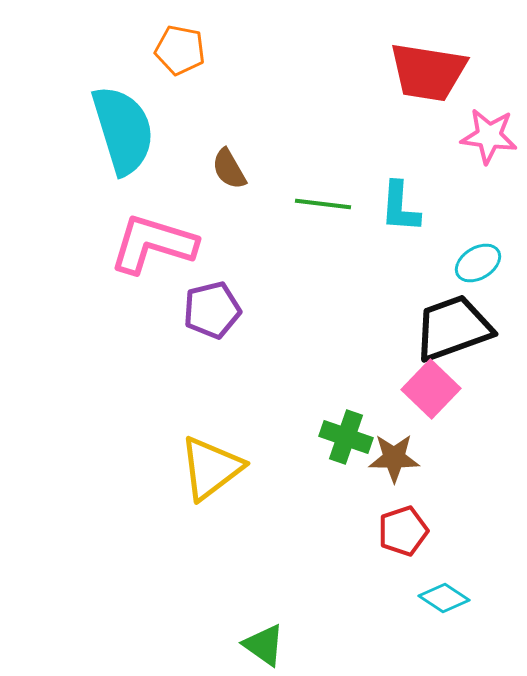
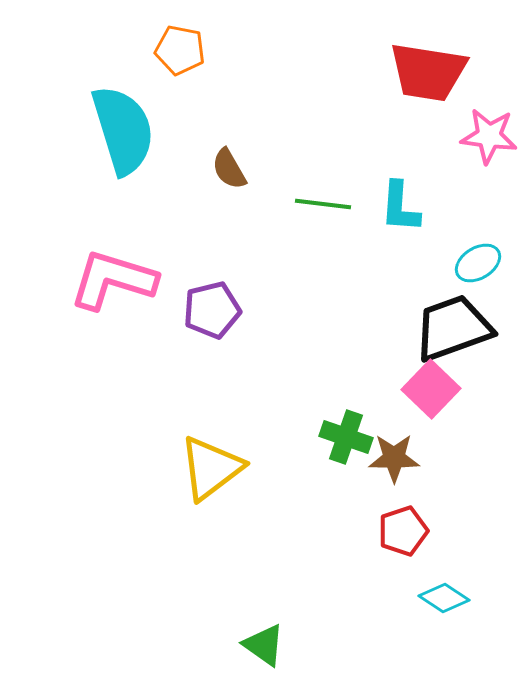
pink L-shape: moved 40 px left, 36 px down
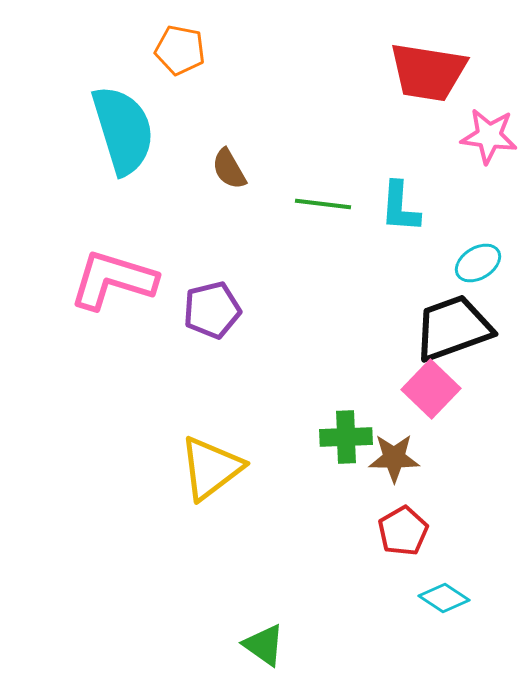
green cross: rotated 21 degrees counterclockwise
red pentagon: rotated 12 degrees counterclockwise
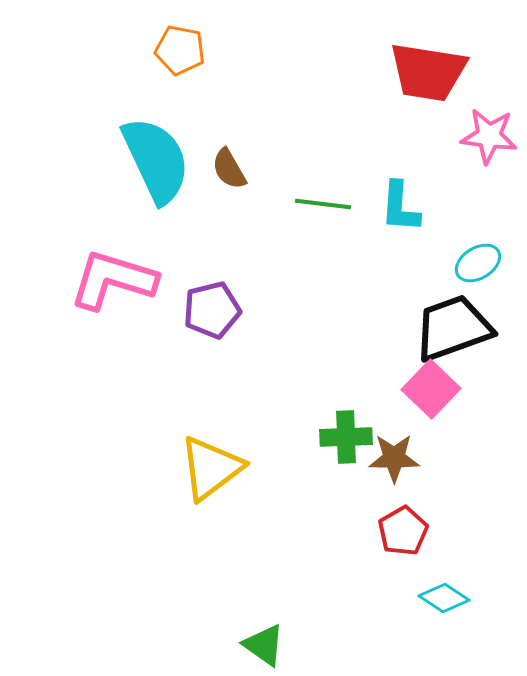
cyan semicircle: moved 33 px right, 30 px down; rotated 8 degrees counterclockwise
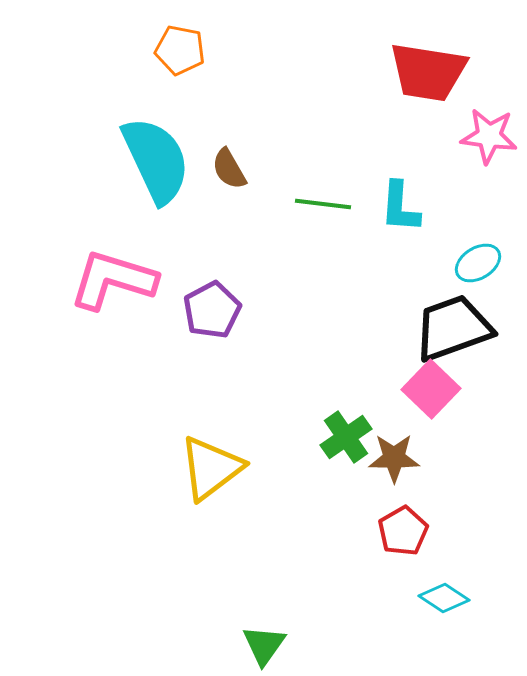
purple pentagon: rotated 14 degrees counterclockwise
green cross: rotated 33 degrees counterclockwise
green triangle: rotated 30 degrees clockwise
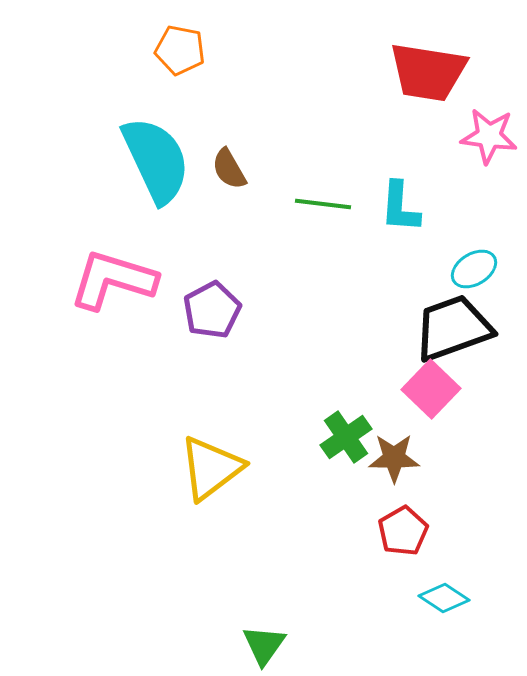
cyan ellipse: moved 4 px left, 6 px down
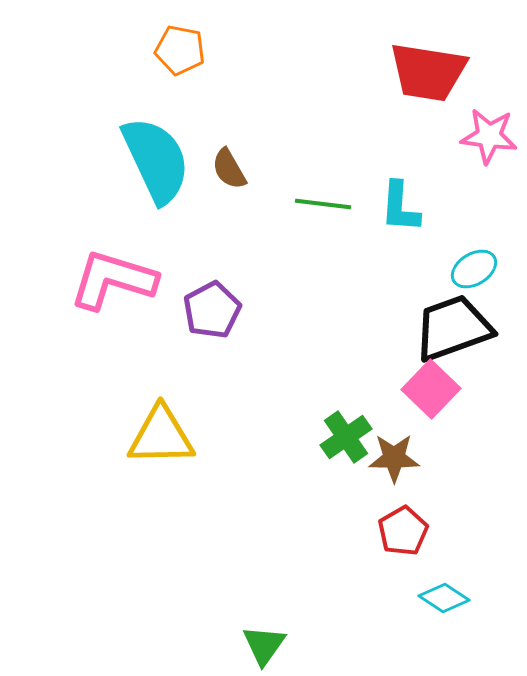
yellow triangle: moved 50 px left, 32 px up; rotated 36 degrees clockwise
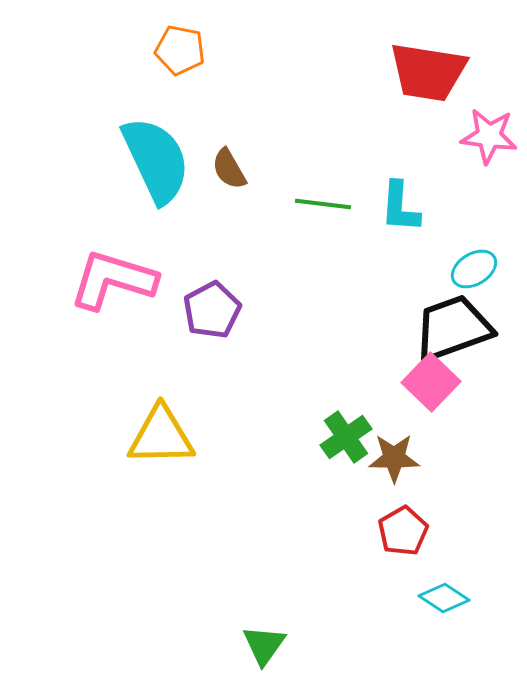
pink square: moved 7 px up
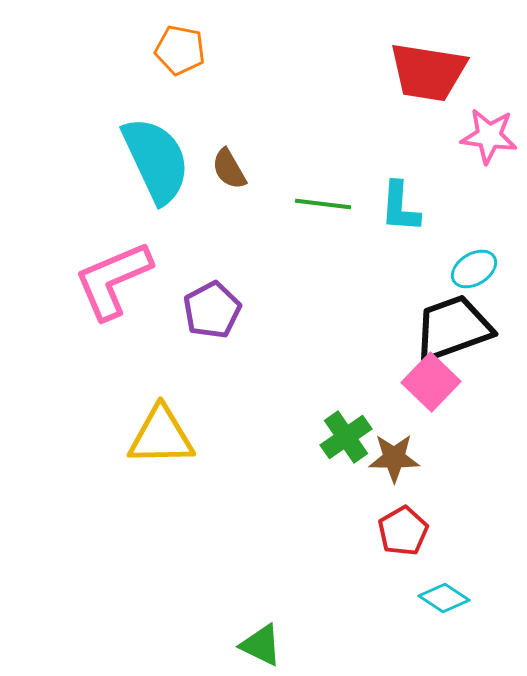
pink L-shape: rotated 40 degrees counterclockwise
green triangle: moved 3 px left; rotated 39 degrees counterclockwise
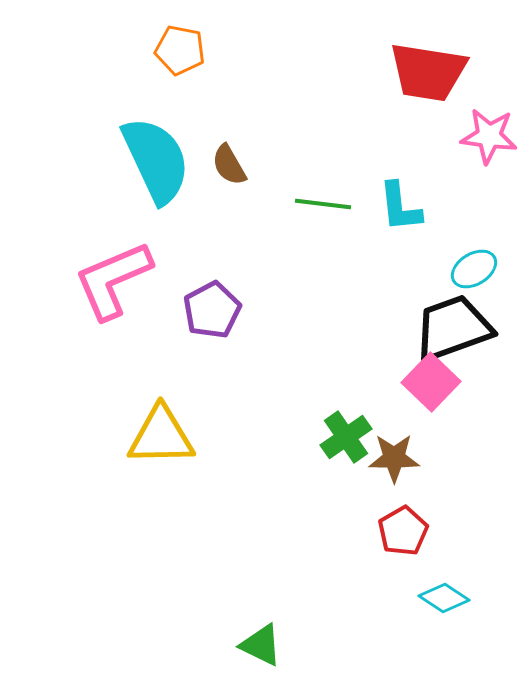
brown semicircle: moved 4 px up
cyan L-shape: rotated 10 degrees counterclockwise
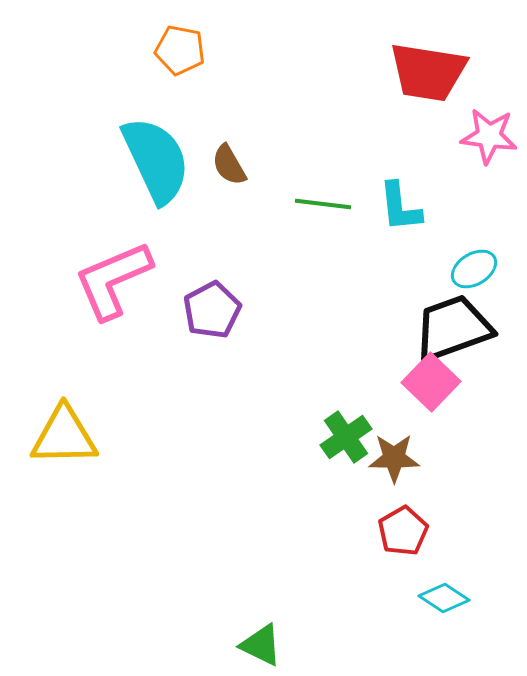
yellow triangle: moved 97 px left
